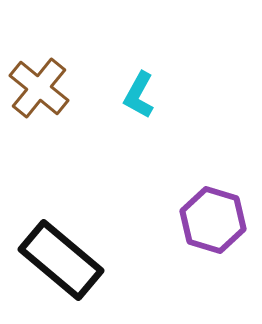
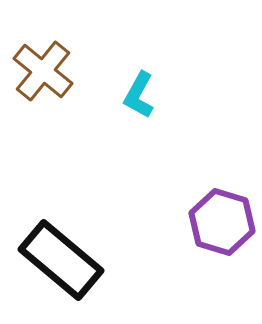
brown cross: moved 4 px right, 17 px up
purple hexagon: moved 9 px right, 2 px down
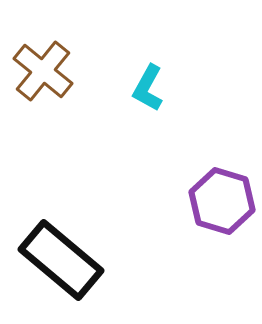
cyan L-shape: moved 9 px right, 7 px up
purple hexagon: moved 21 px up
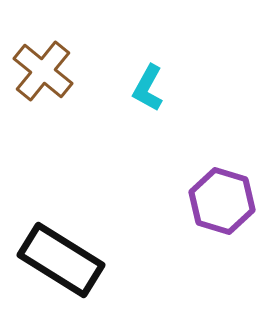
black rectangle: rotated 8 degrees counterclockwise
